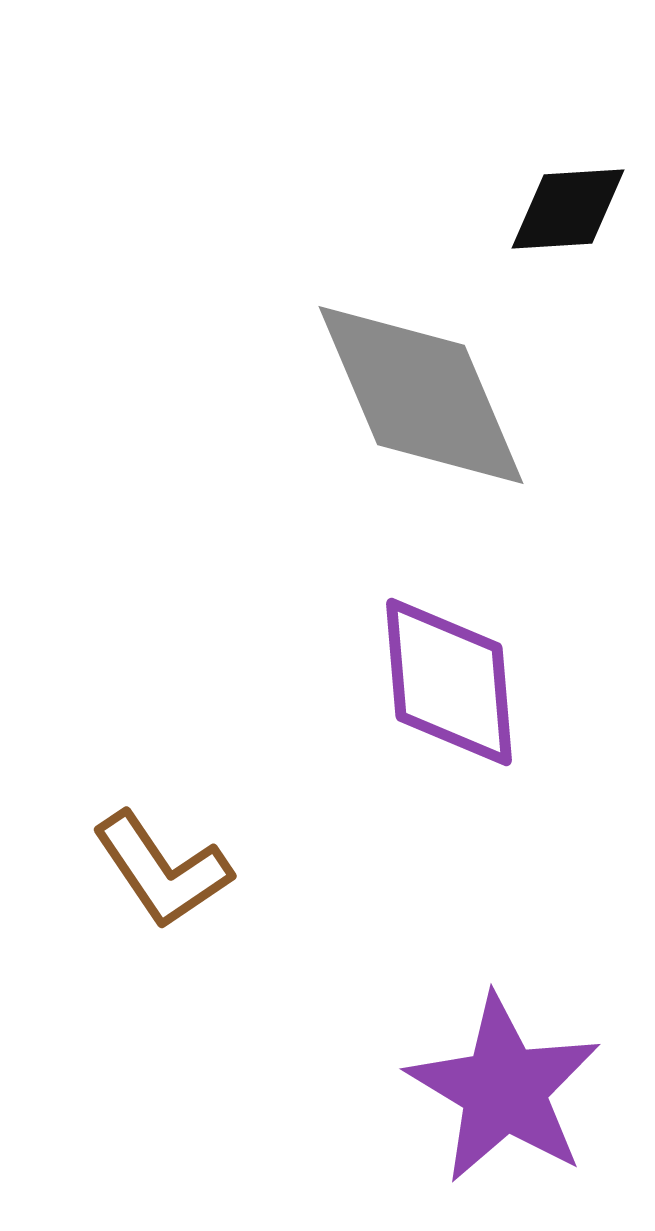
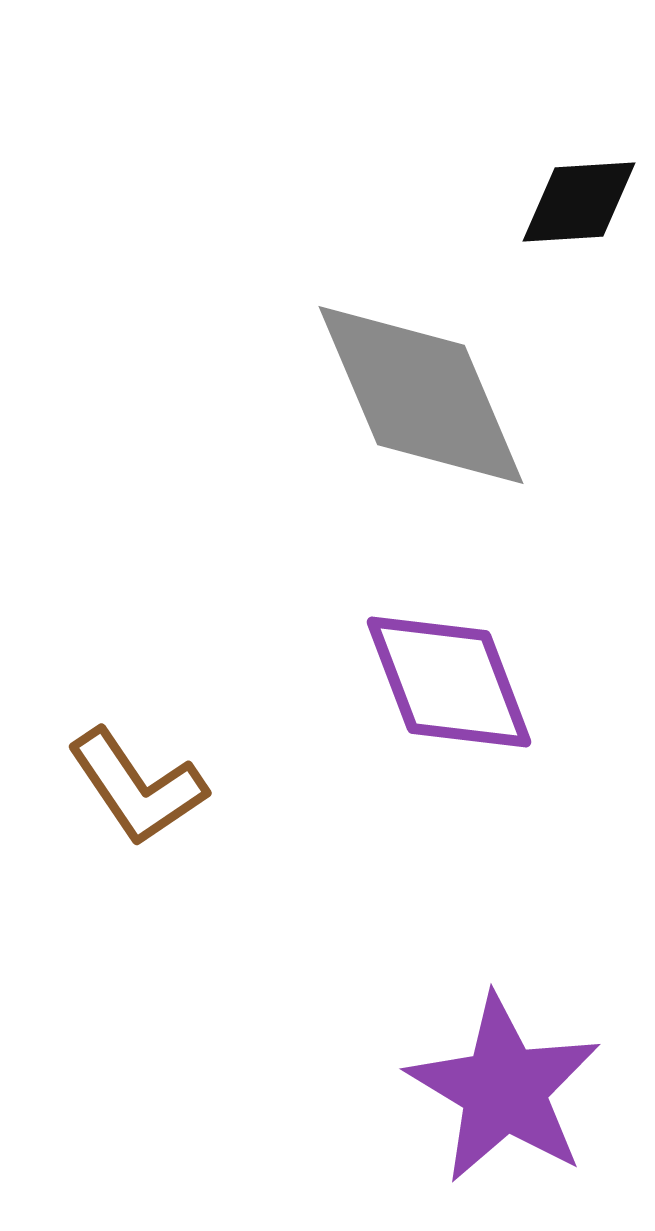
black diamond: moved 11 px right, 7 px up
purple diamond: rotated 16 degrees counterclockwise
brown L-shape: moved 25 px left, 83 px up
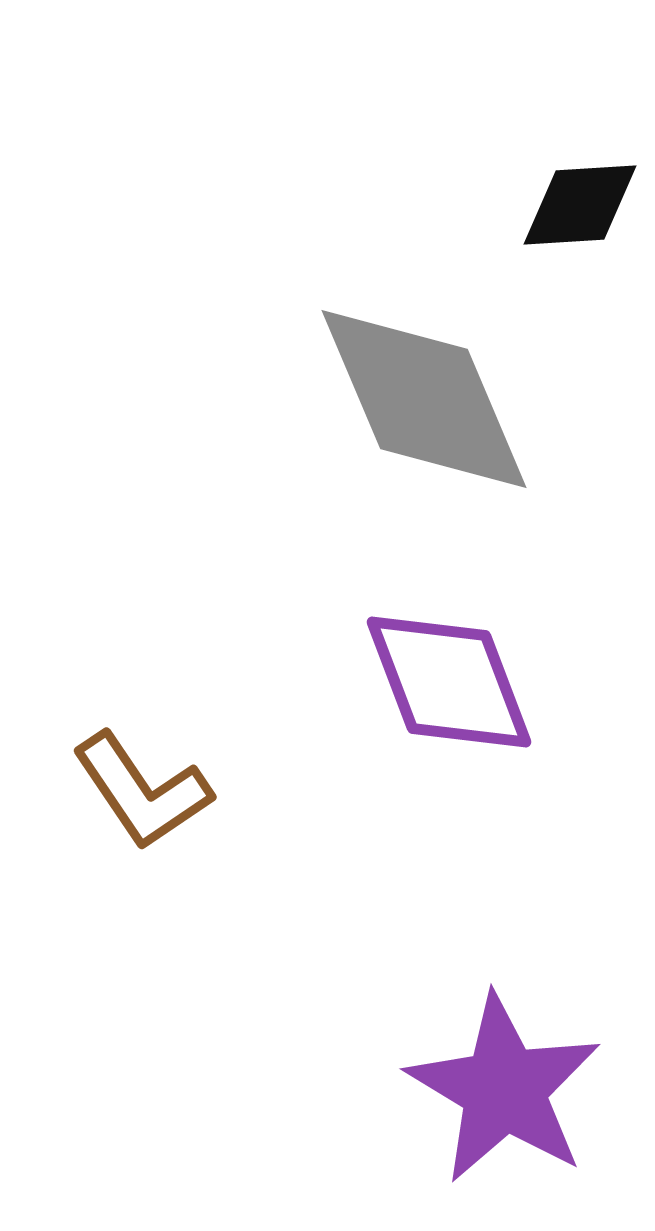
black diamond: moved 1 px right, 3 px down
gray diamond: moved 3 px right, 4 px down
brown L-shape: moved 5 px right, 4 px down
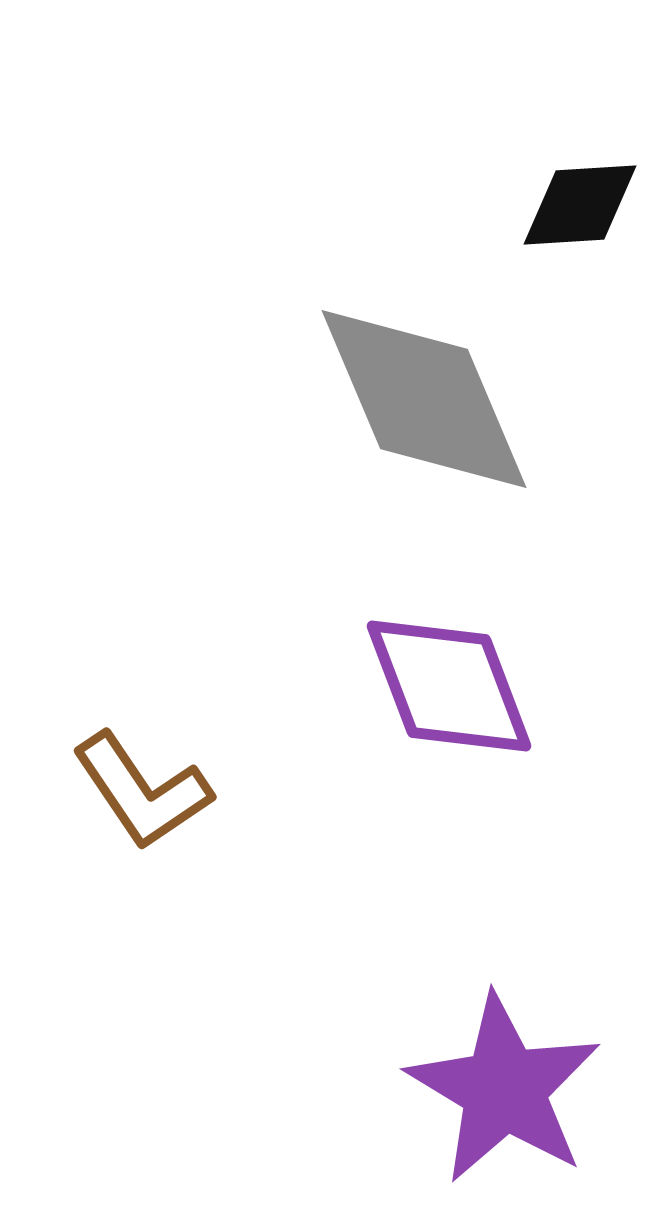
purple diamond: moved 4 px down
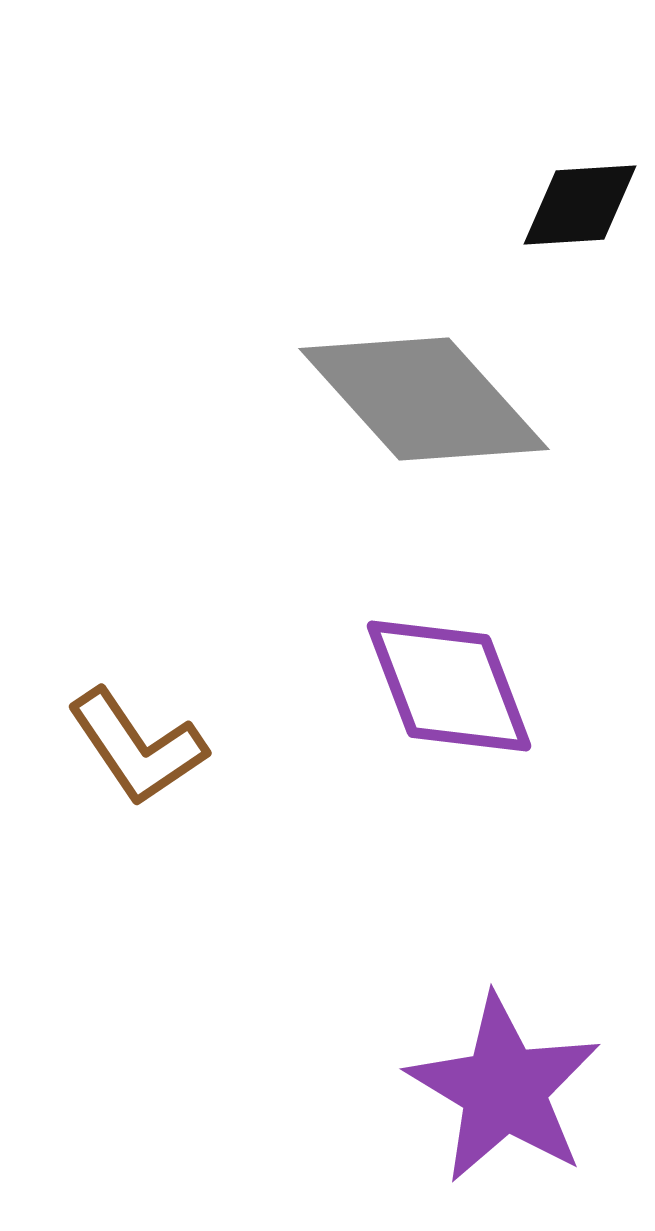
gray diamond: rotated 19 degrees counterclockwise
brown L-shape: moved 5 px left, 44 px up
